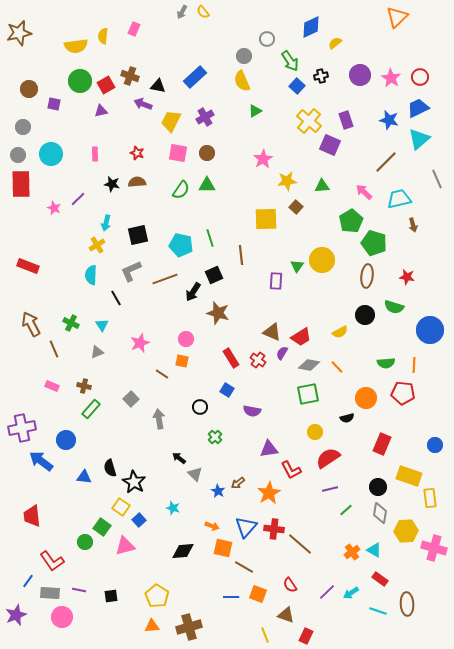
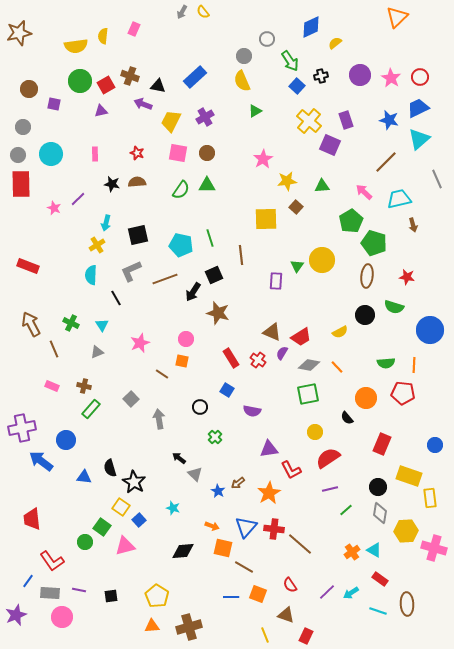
black semicircle at (347, 418): rotated 64 degrees clockwise
red trapezoid at (32, 516): moved 3 px down
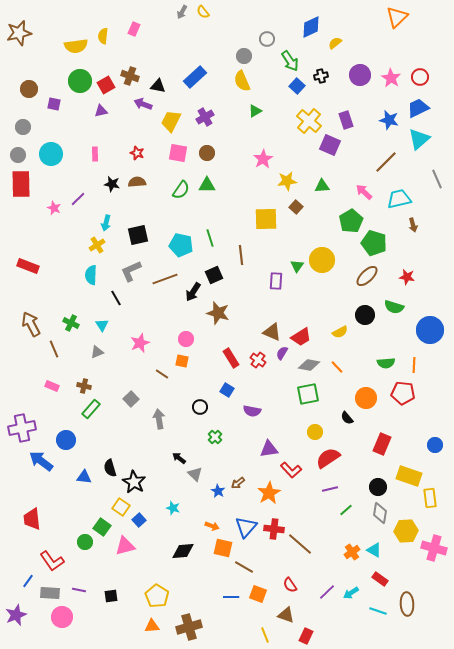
brown ellipse at (367, 276): rotated 40 degrees clockwise
red L-shape at (291, 470): rotated 15 degrees counterclockwise
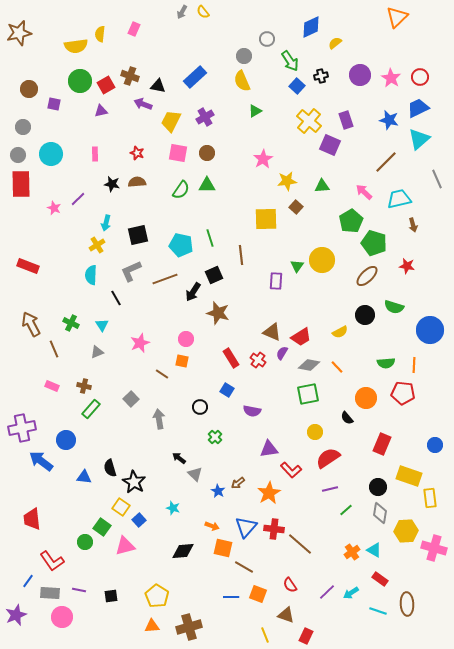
yellow semicircle at (103, 36): moved 3 px left, 2 px up
red star at (407, 277): moved 11 px up
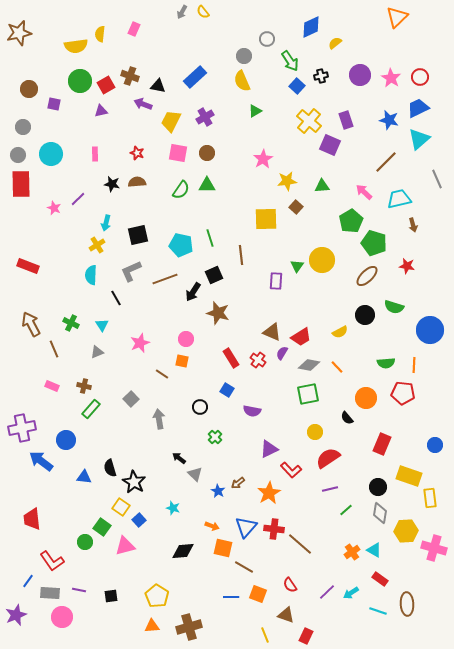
purple triangle at (269, 449): rotated 18 degrees counterclockwise
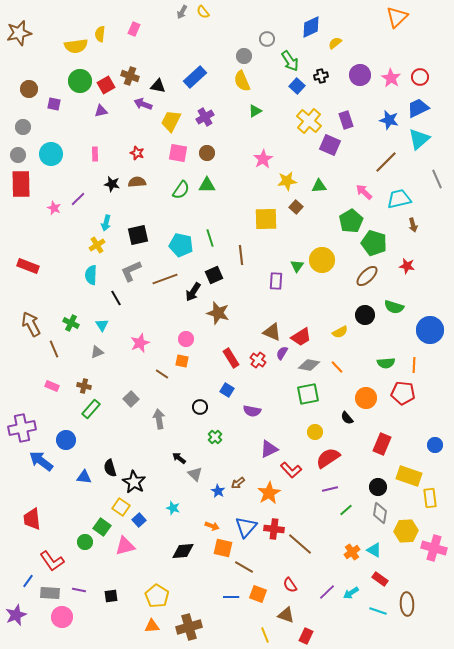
green triangle at (322, 186): moved 3 px left
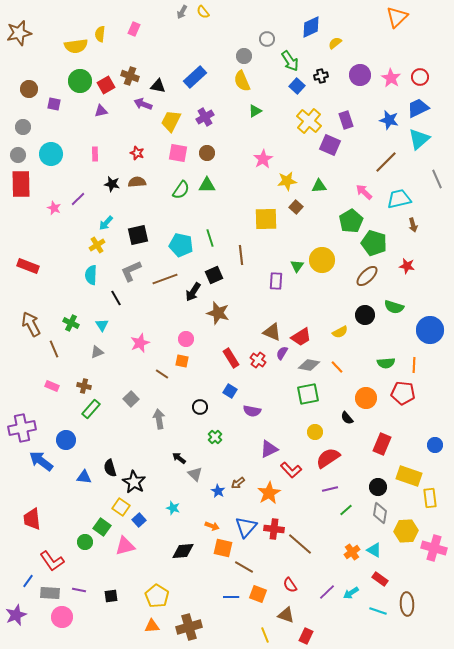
cyan arrow at (106, 223): rotated 28 degrees clockwise
blue square at (227, 390): moved 3 px right, 1 px down
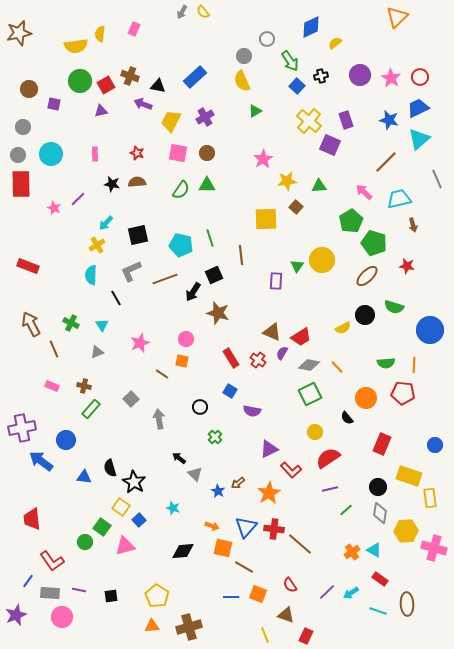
yellow semicircle at (340, 332): moved 3 px right, 4 px up
green square at (308, 394): moved 2 px right; rotated 15 degrees counterclockwise
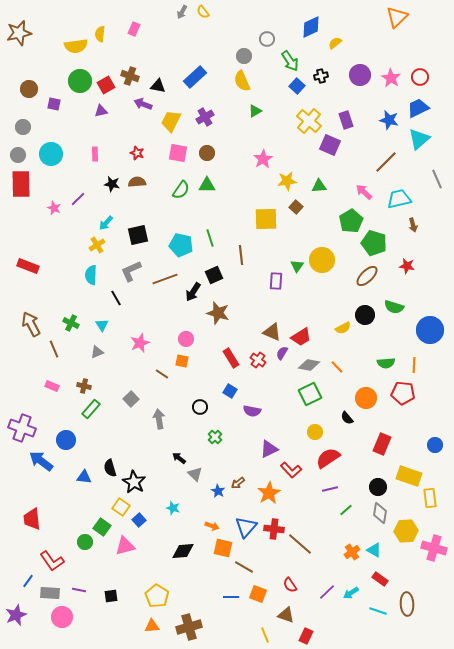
purple cross at (22, 428): rotated 32 degrees clockwise
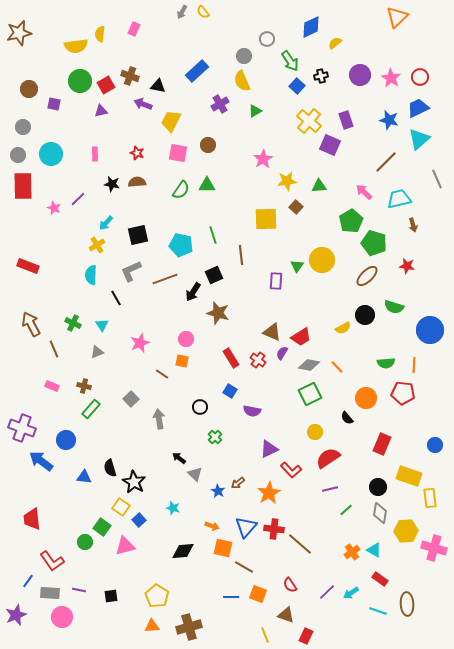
blue rectangle at (195, 77): moved 2 px right, 6 px up
purple cross at (205, 117): moved 15 px right, 13 px up
brown circle at (207, 153): moved 1 px right, 8 px up
red rectangle at (21, 184): moved 2 px right, 2 px down
green line at (210, 238): moved 3 px right, 3 px up
green cross at (71, 323): moved 2 px right
